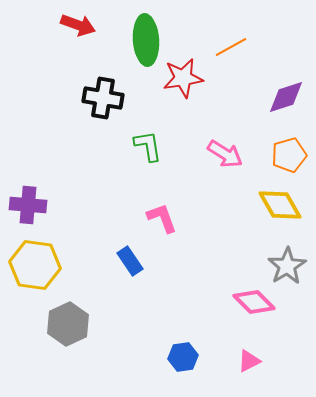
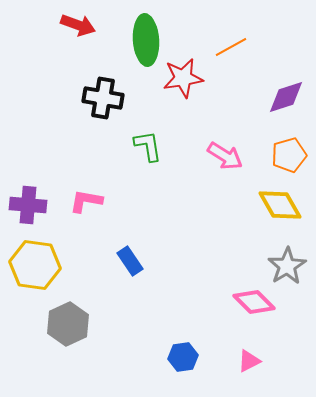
pink arrow: moved 2 px down
pink L-shape: moved 76 px left, 17 px up; rotated 60 degrees counterclockwise
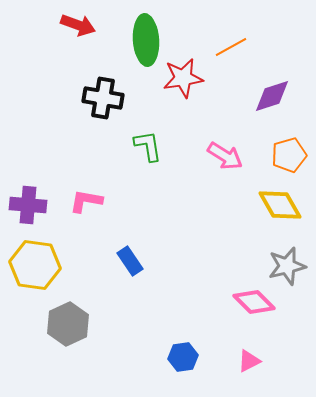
purple diamond: moved 14 px left, 1 px up
gray star: rotated 18 degrees clockwise
